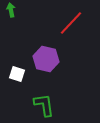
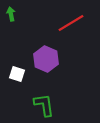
green arrow: moved 4 px down
red line: rotated 16 degrees clockwise
purple hexagon: rotated 10 degrees clockwise
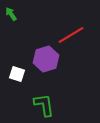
green arrow: rotated 24 degrees counterclockwise
red line: moved 12 px down
purple hexagon: rotated 20 degrees clockwise
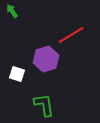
green arrow: moved 1 px right, 3 px up
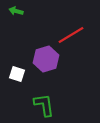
green arrow: moved 4 px right; rotated 40 degrees counterclockwise
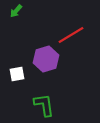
green arrow: rotated 64 degrees counterclockwise
white square: rotated 28 degrees counterclockwise
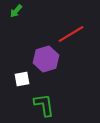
red line: moved 1 px up
white square: moved 5 px right, 5 px down
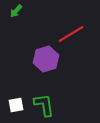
white square: moved 6 px left, 26 px down
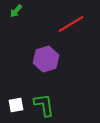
red line: moved 10 px up
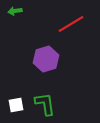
green arrow: moved 1 px left; rotated 40 degrees clockwise
green L-shape: moved 1 px right, 1 px up
